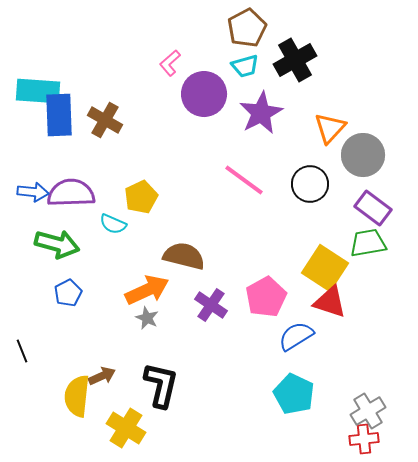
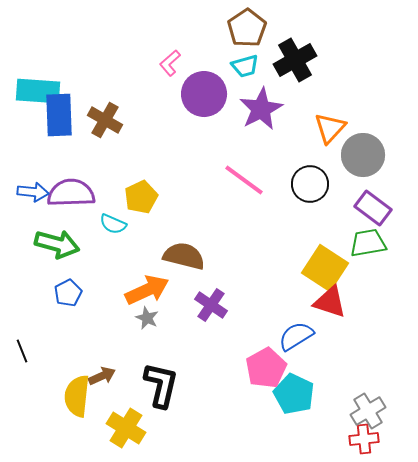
brown pentagon: rotated 6 degrees counterclockwise
purple star: moved 4 px up
pink pentagon: moved 71 px down
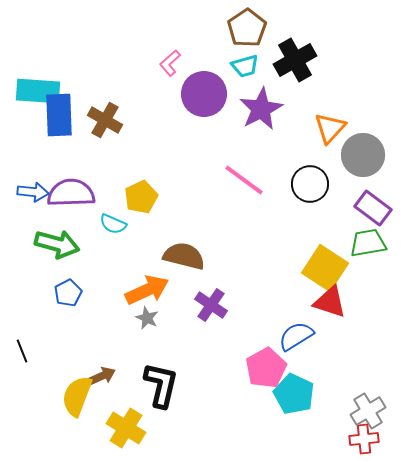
yellow semicircle: rotated 15 degrees clockwise
